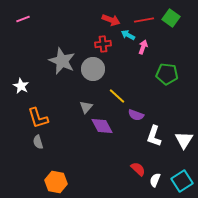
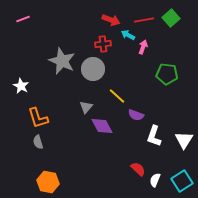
green square: rotated 12 degrees clockwise
orange hexagon: moved 8 px left
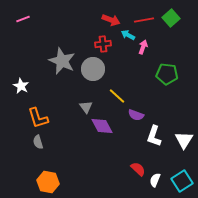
gray triangle: rotated 16 degrees counterclockwise
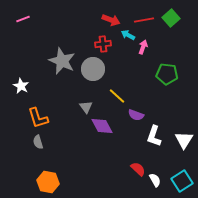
white semicircle: rotated 128 degrees clockwise
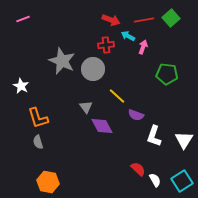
cyan arrow: moved 1 px down
red cross: moved 3 px right, 1 px down
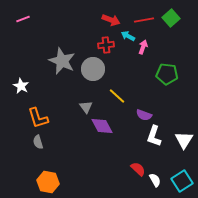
purple semicircle: moved 8 px right
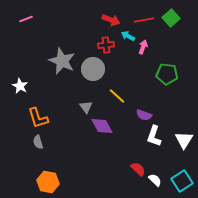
pink line: moved 3 px right
white star: moved 1 px left
white semicircle: rotated 16 degrees counterclockwise
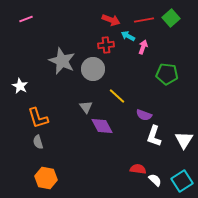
red semicircle: rotated 35 degrees counterclockwise
orange hexagon: moved 2 px left, 4 px up
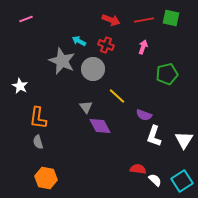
green square: rotated 36 degrees counterclockwise
cyan arrow: moved 49 px left, 5 px down
red cross: rotated 28 degrees clockwise
green pentagon: rotated 20 degrees counterclockwise
orange L-shape: rotated 25 degrees clockwise
purple diamond: moved 2 px left
